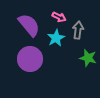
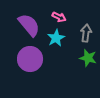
gray arrow: moved 8 px right, 3 px down
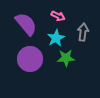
pink arrow: moved 1 px left, 1 px up
purple semicircle: moved 3 px left, 1 px up
gray arrow: moved 3 px left, 1 px up
green star: moved 22 px left; rotated 18 degrees counterclockwise
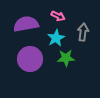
purple semicircle: rotated 60 degrees counterclockwise
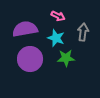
purple semicircle: moved 1 px left, 5 px down
cyan star: rotated 24 degrees counterclockwise
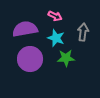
pink arrow: moved 3 px left
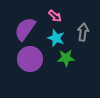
pink arrow: rotated 16 degrees clockwise
purple semicircle: rotated 45 degrees counterclockwise
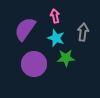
pink arrow: rotated 144 degrees counterclockwise
purple circle: moved 4 px right, 5 px down
